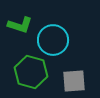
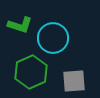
cyan circle: moved 2 px up
green hexagon: rotated 20 degrees clockwise
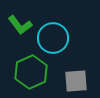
green L-shape: rotated 35 degrees clockwise
gray square: moved 2 px right
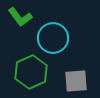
green L-shape: moved 8 px up
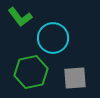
green hexagon: rotated 12 degrees clockwise
gray square: moved 1 px left, 3 px up
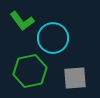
green L-shape: moved 2 px right, 4 px down
green hexagon: moved 1 px left, 1 px up
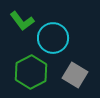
green hexagon: moved 1 px right, 1 px down; rotated 16 degrees counterclockwise
gray square: moved 3 px up; rotated 35 degrees clockwise
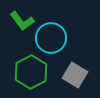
cyan circle: moved 2 px left
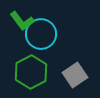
cyan circle: moved 10 px left, 4 px up
gray square: rotated 25 degrees clockwise
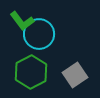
cyan circle: moved 2 px left
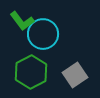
cyan circle: moved 4 px right
